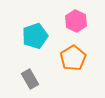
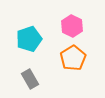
pink hexagon: moved 4 px left, 5 px down
cyan pentagon: moved 6 px left, 3 px down
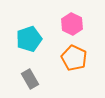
pink hexagon: moved 2 px up
orange pentagon: moved 1 px right; rotated 15 degrees counterclockwise
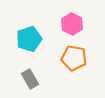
orange pentagon: rotated 15 degrees counterclockwise
